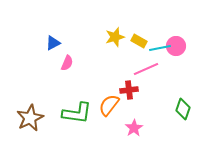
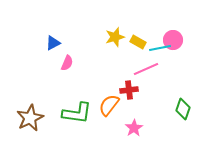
yellow rectangle: moved 1 px left, 1 px down
pink circle: moved 3 px left, 6 px up
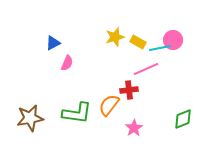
green diamond: moved 10 px down; rotated 50 degrees clockwise
brown star: rotated 16 degrees clockwise
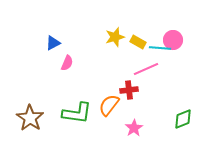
cyan line: rotated 15 degrees clockwise
brown star: rotated 28 degrees counterclockwise
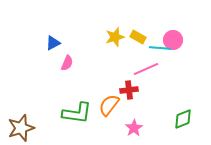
yellow rectangle: moved 5 px up
brown star: moved 9 px left, 10 px down; rotated 20 degrees clockwise
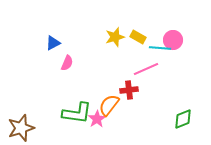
pink star: moved 37 px left, 9 px up
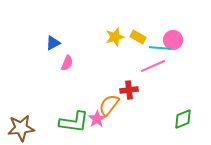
pink line: moved 7 px right, 3 px up
green L-shape: moved 3 px left, 9 px down
brown star: rotated 12 degrees clockwise
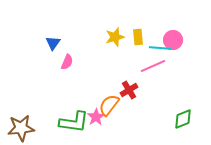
yellow rectangle: rotated 56 degrees clockwise
blue triangle: rotated 28 degrees counterclockwise
pink semicircle: moved 1 px up
red cross: rotated 24 degrees counterclockwise
pink star: moved 1 px left, 2 px up
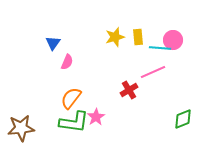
pink line: moved 6 px down
orange semicircle: moved 38 px left, 7 px up
